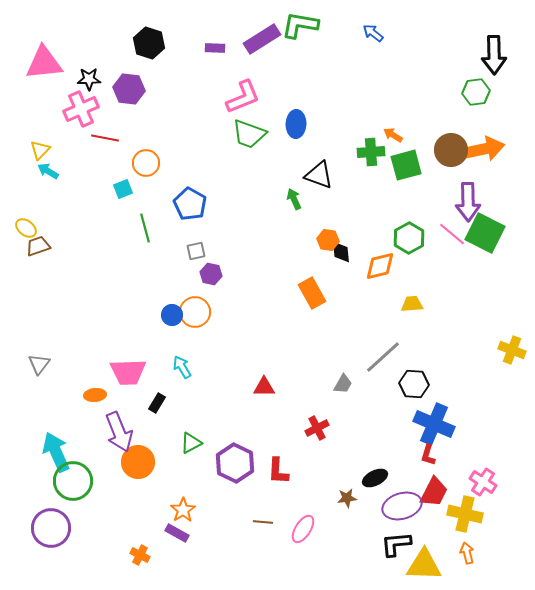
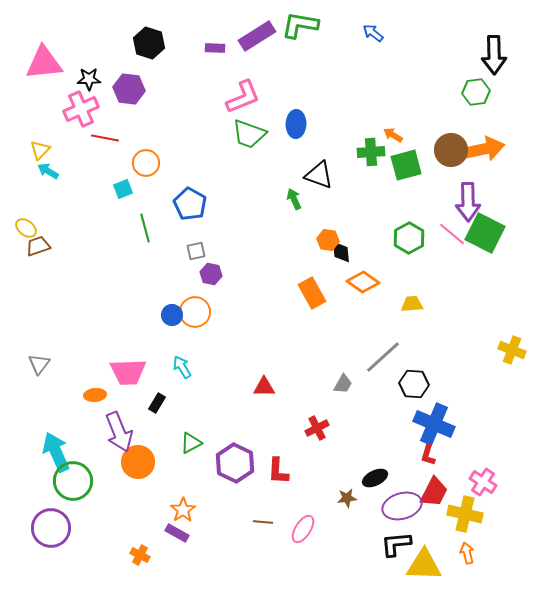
purple rectangle at (262, 39): moved 5 px left, 3 px up
orange diamond at (380, 266): moved 17 px left, 16 px down; rotated 48 degrees clockwise
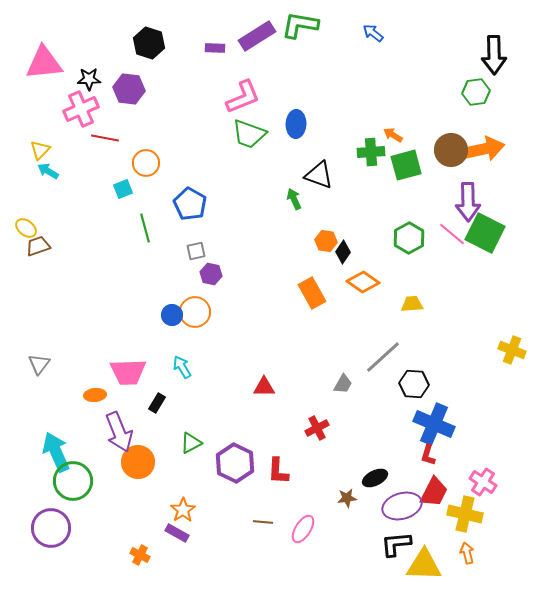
orange hexagon at (328, 240): moved 2 px left, 1 px down
black diamond at (341, 252): moved 2 px right; rotated 40 degrees clockwise
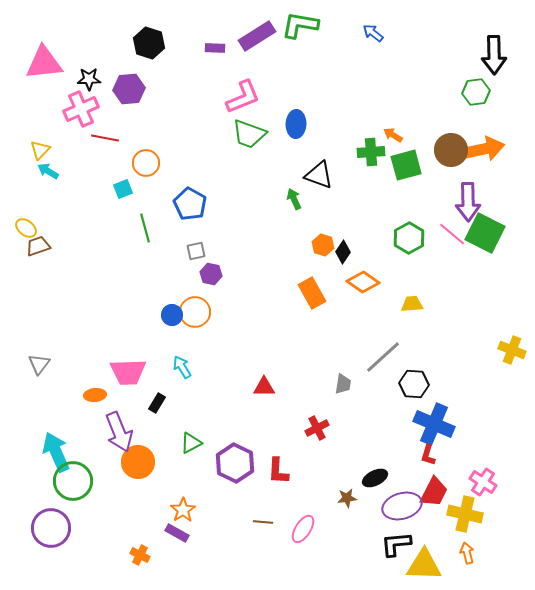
purple hexagon at (129, 89): rotated 12 degrees counterclockwise
orange hexagon at (326, 241): moved 3 px left, 4 px down; rotated 10 degrees clockwise
gray trapezoid at (343, 384): rotated 20 degrees counterclockwise
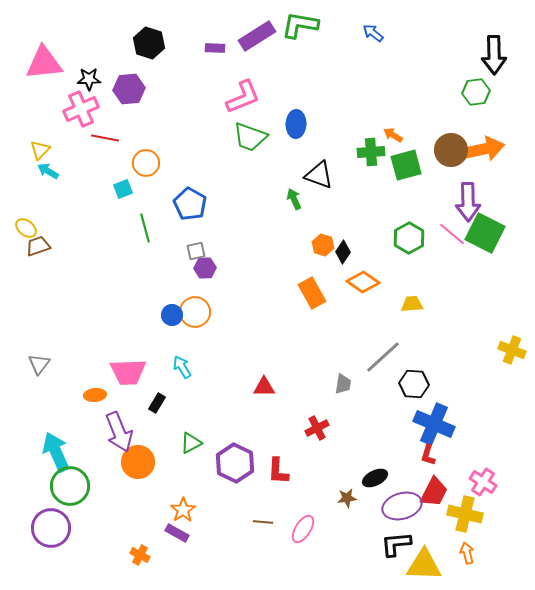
green trapezoid at (249, 134): moved 1 px right, 3 px down
purple hexagon at (211, 274): moved 6 px left, 6 px up; rotated 15 degrees counterclockwise
green circle at (73, 481): moved 3 px left, 5 px down
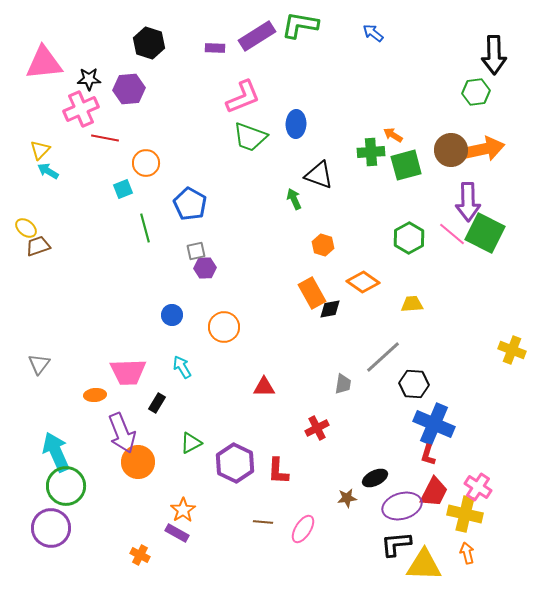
black diamond at (343, 252): moved 13 px left, 57 px down; rotated 45 degrees clockwise
orange circle at (195, 312): moved 29 px right, 15 px down
purple arrow at (119, 432): moved 3 px right, 1 px down
pink cross at (483, 482): moved 5 px left, 5 px down
green circle at (70, 486): moved 4 px left
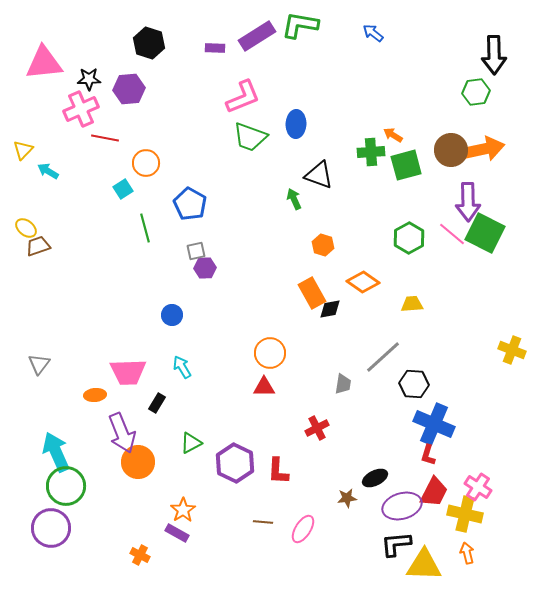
yellow triangle at (40, 150): moved 17 px left
cyan square at (123, 189): rotated 12 degrees counterclockwise
orange circle at (224, 327): moved 46 px right, 26 px down
